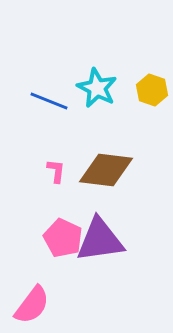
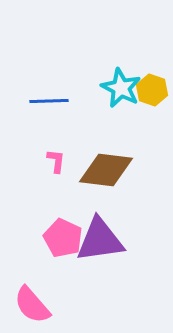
cyan star: moved 24 px right
blue line: rotated 24 degrees counterclockwise
pink L-shape: moved 10 px up
pink semicircle: rotated 102 degrees clockwise
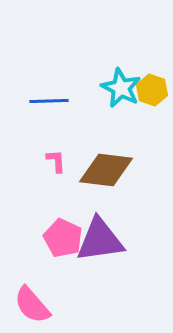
pink L-shape: rotated 10 degrees counterclockwise
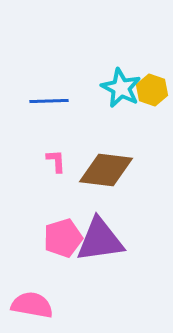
pink pentagon: rotated 30 degrees clockwise
pink semicircle: rotated 141 degrees clockwise
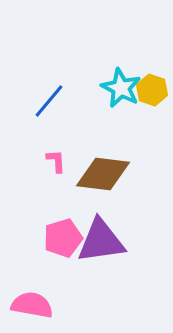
blue line: rotated 48 degrees counterclockwise
brown diamond: moved 3 px left, 4 px down
purple triangle: moved 1 px right, 1 px down
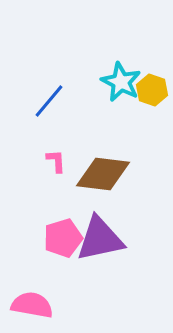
cyan star: moved 6 px up
purple triangle: moved 1 px left, 2 px up; rotated 4 degrees counterclockwise
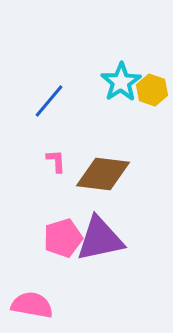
cyan star: rotated 12 degrees clockwise
